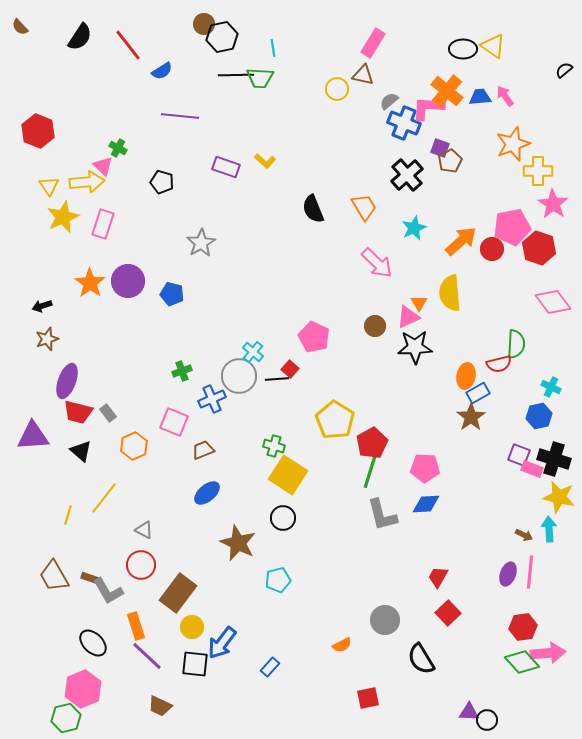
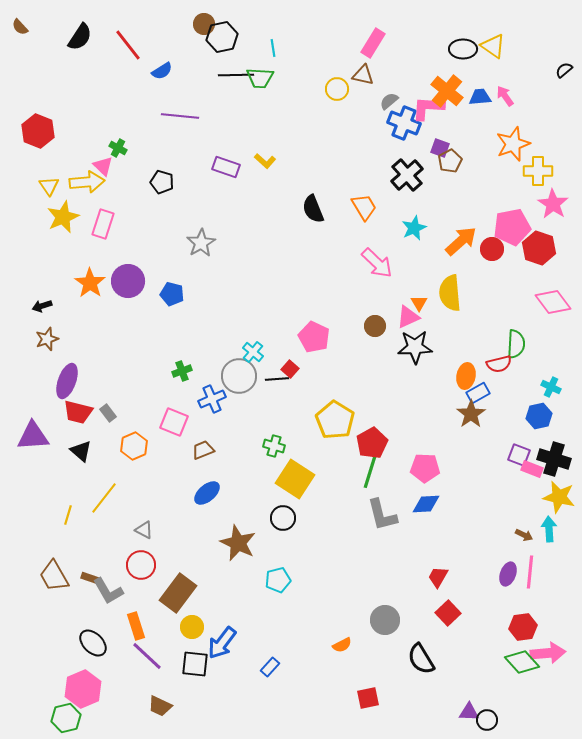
brown star at (471, 417): moved 3 px up
yellow square at (288, 475): moved 7 px right, 4 px down
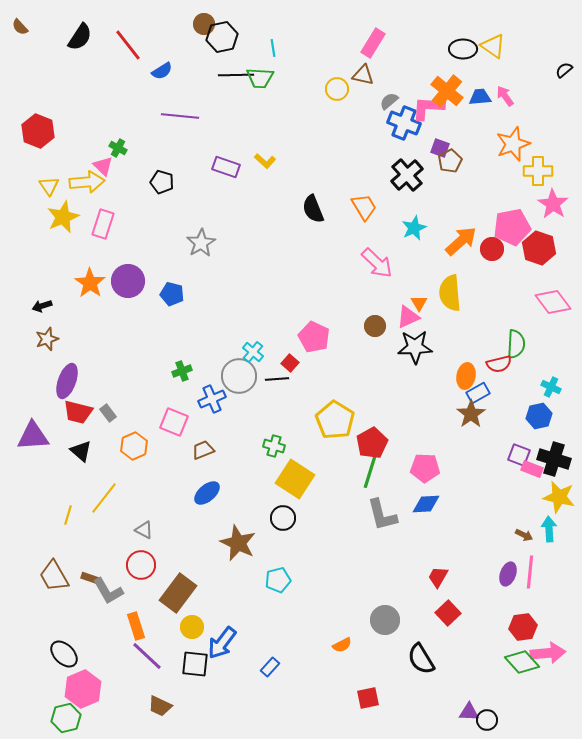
red square at (290, 369): moved 6 px up
black ellipse at (93, 643): moved 29 px left, 11 px down
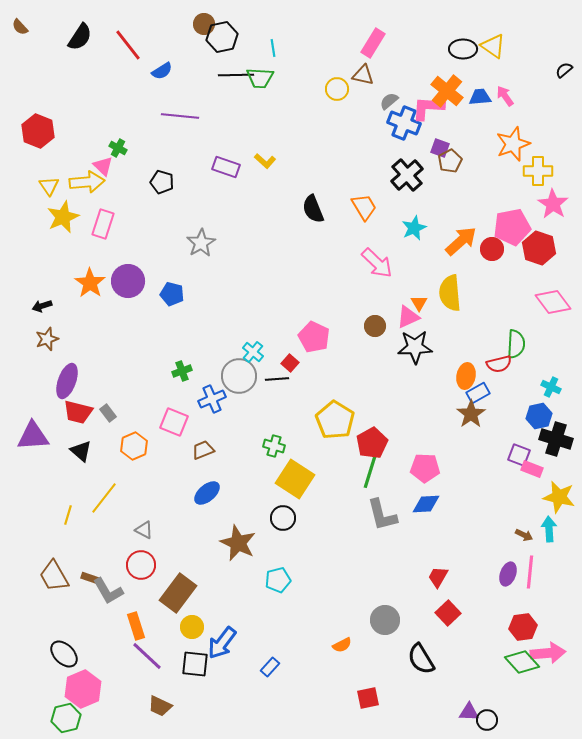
black cross at (554, 459): moved 2 px right, 20 px up
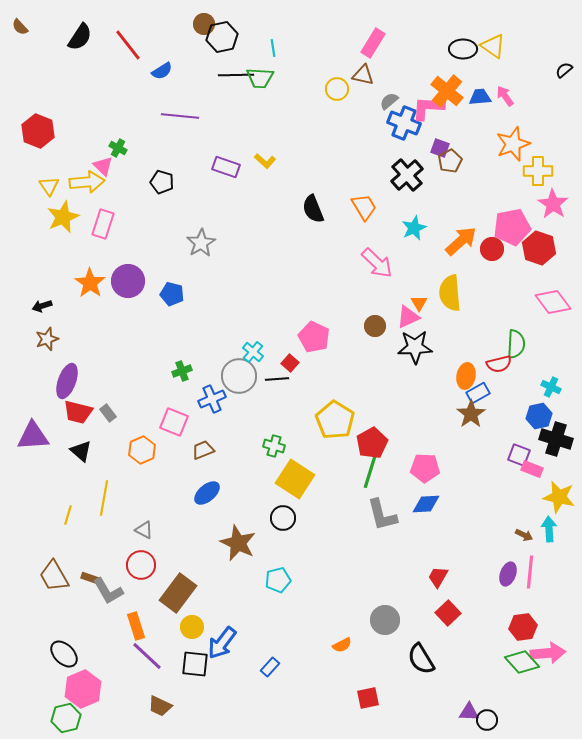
orange hexagon at (134, 446): moved 8 px right, 4 px down
yellow line at (104, 498): rotated 28 degrees counterclockwise
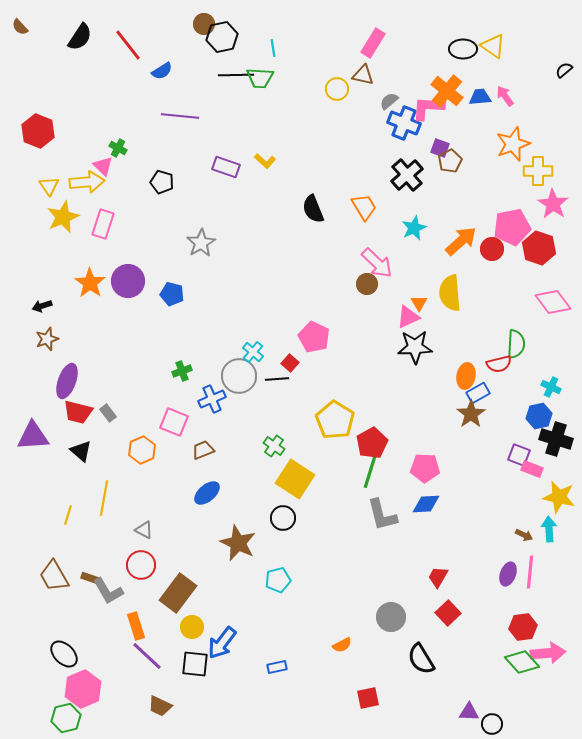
brown circle at (375, 326): moved 8 px left, 42 px up
green cross at (274, 446): rotated 20 degrees clockwise
gray circle at (385, 620): moved 6 px right, 3 px up
blue rectangle at (270, 667): moved 7 px right; rotated 36 degrees clockwise
black circle at (487, 720): moved 5 px right, 4 px down
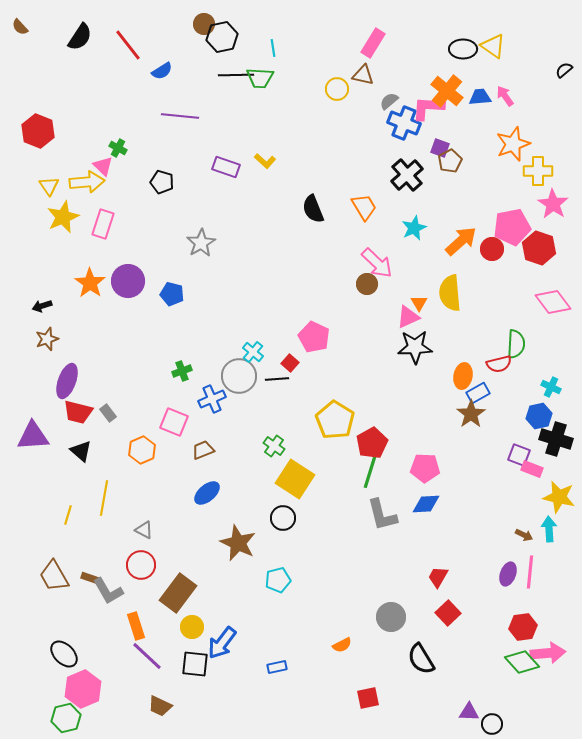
orange ellipse at (466, 376): moved 3 px left
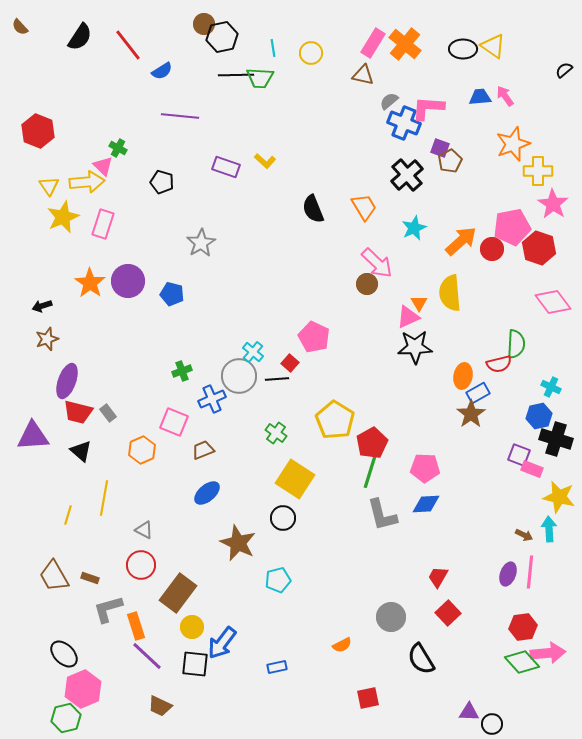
yellow circle at (337, 89): moved 26 px left, 36 px up
orange cross at (447, 91): moved 42 px left, 47 px up
green cross at (274, 446): moved 2 px right, 13 px up
gray L-shape at (108, 591): moved 18 px down; rotated 104 degrees clockwise
